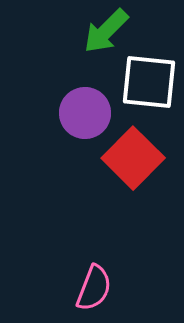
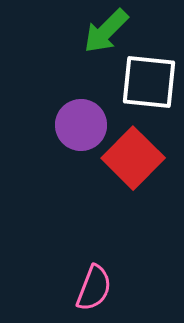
purple circle: moved 4 px left, 12 px down
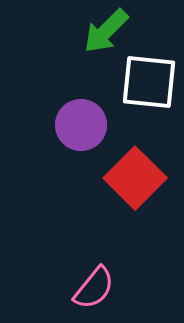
red square: moved 2 px right, 20 px down
pink semicircle: rotated 18 degrees clockwise
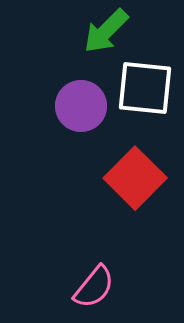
white square: moved 4 px left, 6 px down
purple circle: moved 19 px up
pink semicircle: moved 1 px up
